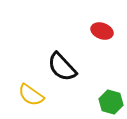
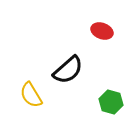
black semicircle: moved 6 px right, 3 px down; rotated 88 degrees counterclockwise
yellow semicircle: rotated 24 degrees clockwise
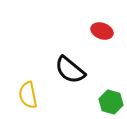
black semicircle: moved 2 px right; rotated 80 degrees clockwise
yellow semicircle: moved 3 px left; rotated 20 degrees clockwise
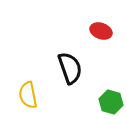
red ellipse: moved 1 px left
black semicircle: moved 2 px up; rotated 148 degrees counterclockwise
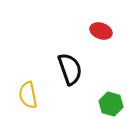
black semicircle: moved 1 px down
green hexagon: moved 2 px down
